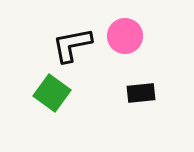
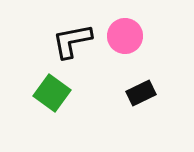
black L-shape: moved 4 px up
black rectangle: rotated 20 degrees counterclockwise
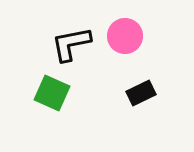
black L-shape: moved 1 px left, 3 px down
green square: rotated 12 degrees counterclockwise
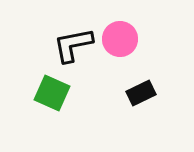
pink circle: moved 5 px left, 3 px down
black L-shape: moved 2 px right, 1 px down
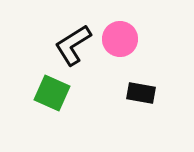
black L-shape: rotated 21 degrees counterclockwise
black rectangle: rotated 36 degrees clockwise
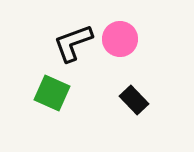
black L-shape: moved 2 px up; rotated 12 degrees clockwise
black rectangle: moved 7 px left, 7 px down; rotated 36 degrees clockwise
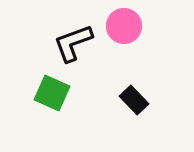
pink circle: moved 4 px right, 13 px up
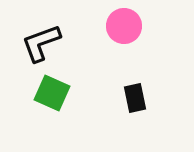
black L-shape: moved 32 px left
black rectangle: moved 1 px right, 2 px up; rotated 32 degrees clockwise
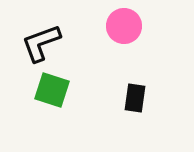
green square: moved 3 px up; rotated 6 degrees counterclockwise
black rectangle: rotated 20 degrees clockwise
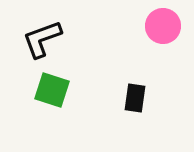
pink circle: moved 39 px right
black L-shape: moved 1 px right, 4 px up
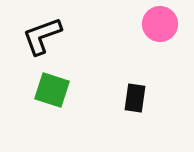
pink circle: moved 3 px left, 2 px up
black L-shape: moved 3 px up
